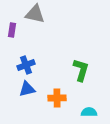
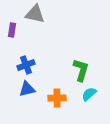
cyan semicircle: moved 18 px up; rotated 42 degrees counterclockwise
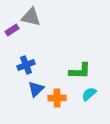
gray triangle: moved 4 px left, 3 px down
purple rectangle: rotated 48 degrees clockwise
green L-shape: moved 1 px left, 1 px down; rotated 75 degrees clockwise
blue triangle: moved 9 px right; rotated 30 degrees counterclockwise
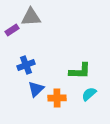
gray triangle: rotated 15 degrees counterclockwise
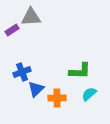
blue cross: moved 4 px left, 7 px down
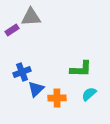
green L-shape: moved 1 px right, 2 px up
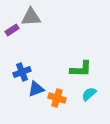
blue triangle: rotated 24 degrees clockwise
orange cross: rotated 18 degrees clockwise
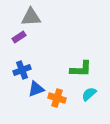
purple rectangle: moved 7 px right, 7 px down
blue cross: moved 2 px up
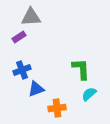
green L-shape: rotated 95 degrees counterclockwise
orange cross: moved 10 px down; rotated 24 degrees counterclockwise
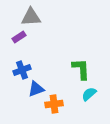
orange cross: moved 3 px left, 4 px up
